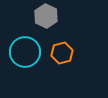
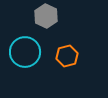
orange hexagon: moved 5 px right, 3 px down
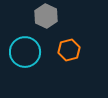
orange hexagon: moved 2 px right, 6 px up
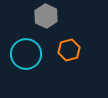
cyan circle: moved 1 px right, 2 px down
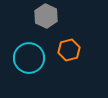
cyan circle: moved 3 px right, 4 px down
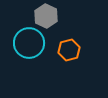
cyan circle: moved 15 px up
